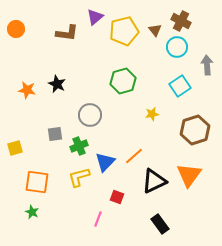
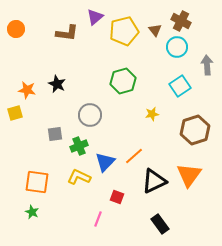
yellow square: moved 35 px up
yellow L-shape: rotated 40 degrees clockwise
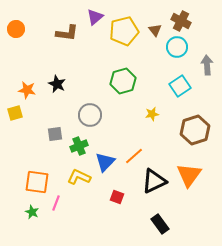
pink line: moved 42 px left, 16 px up
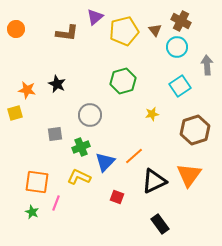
green cross: moved 2 px right, 1 px down
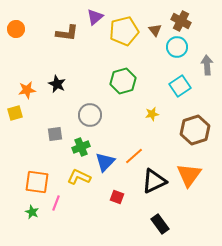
orange star: rotated 18 degrees counterclockwise
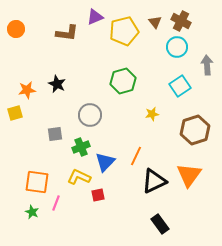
purple triangle: rotated 18 degrees clockwise
brown triangle: moved 8 px up
orange line: moved 2 px right; rotated 24 degrees counterclockwise
red square: moved 19 px left, 2 px up; rotated 32 degrees counterclockwise
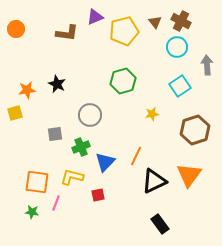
yellow L-shape: moved 7 px left; rotated 10 degrees counterclockwise
green star: rotated 16 degrees counterclockwise
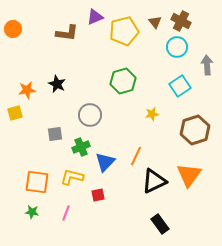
orange circle: moved 3 px left
pink line: moved 10 px right, 10 px down
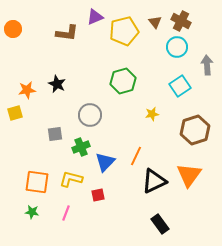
yellow L-shape: moved 1 px left, 2 px down
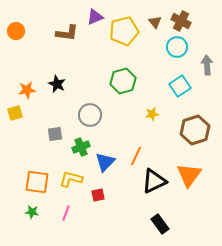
orange circle: moved 3 px right, 2 px down
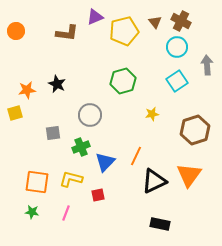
cyan square: moved 3 px left, 5 px up
gray square: moved 2 px left, 1 px up
black rectangle: rotated 42 degrees counterclockwise
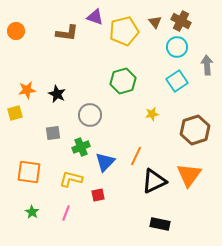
purple triangle: rotated 42 degrees clockwise
black star: moved 10 px down
orange square: moved 8 px left, 10 px up
green star: rotated 24 degrees clockwise
